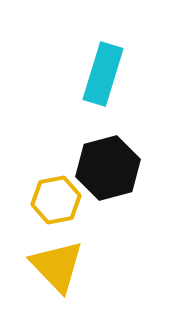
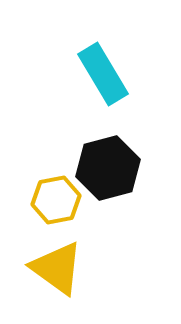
cyan rectangle: rotated 48 degrees counterclockwise
yellow triangle: moved 2 px down; rotated 10 degrees counterclockwise
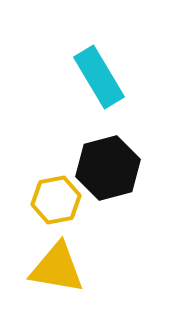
cyan rectangle: moved 4 px left, 3 px down
yellow triangle: rotated 26 degrees counterclockwise
